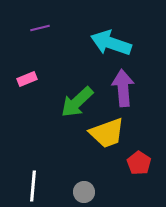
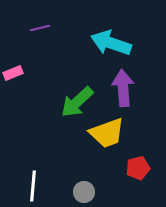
pink rectangle: moved 14 px left, 6 px up
red pentagon: moved 1 px left, 5 px down; rotated 25 degrees clockwise
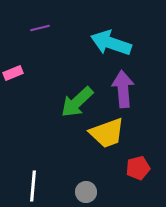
purple arrow: moved 1 px down
gray circle: moved 2 px right
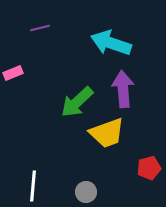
red pentagon: moved 11 px right
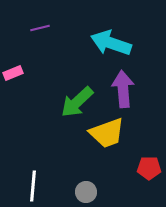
red pentagon: rotated 15 degrees clockwise
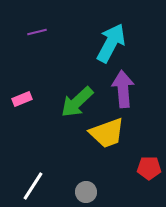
purple line: moved 3 px left, 4 px down
cyan arrow: rotated 99 degrees clockwise
pink rectangle: moved 9 px right, 26 px down
white line: rotated 28 degrees clockwise
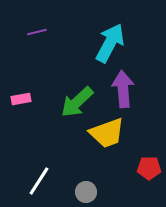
cyan arrow: moved 1 px left
pink rectangle: moved 1 px left; rotated 12 degrees clockwise
white line: moved 6 px right, 5 px up
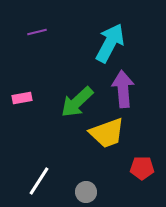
pink rectangle: moved 1 px right, 1 px up
red pentagon: moved 7 px left
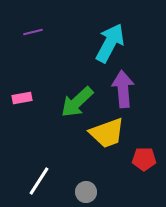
purple line: moved 4 px left
red pentagon: moved 2 px right, 9 px up
